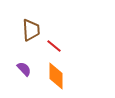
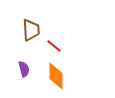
purple semicircle: rotated 28 degrees clockwise
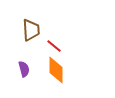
orange diamond: moved 6 px up
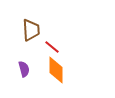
red line: moved 2 px left, 1 px down
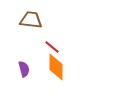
brown trapezoid: moved 10 px up; rotated 80 degrees counterclockwise
orange diamond: moved 3 px up
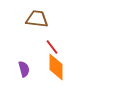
brown trapezoid: moved 6 px right, 1 px up
red line: rotated 14 degrees clockwise
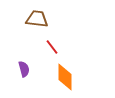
orange diamond: moved 9 px right, 10 px down
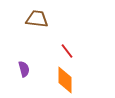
red line: moved 15 px right, 4 px down
orange diamond: moved 3 px down
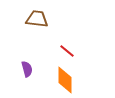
red line: rotated 14 degrees counterclockwise
purple semicircle: moved 3 px right
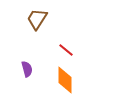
brown trapezoid: rotated 65 degrees counterclockwise
red line: moved 1 px left, 1 px up
